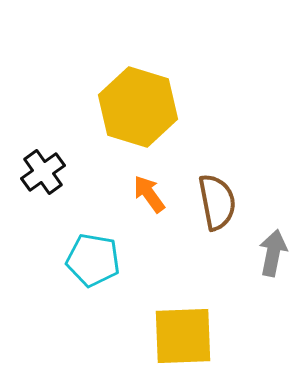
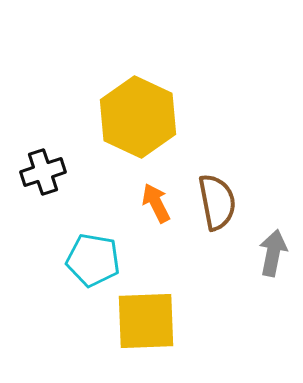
yellow hexagon: moved 10 px down; rotated 8 degrees clockwise
black cross: rotated 18 degrees clockwise
orange arrow: moved 7 px right, 9 px down; rotated 9 degrees clockwise
yellow square: moved 37 px left, 15 px up
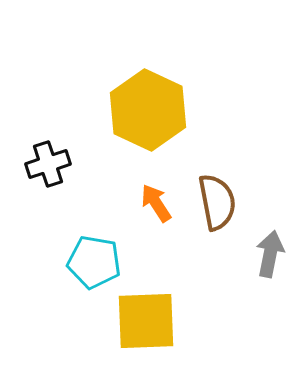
yellow hexagon: moved 10 px right, 7 px up
black cross: moved 5 px right, 8 px up
orange arrow: rotated 6 degrees counterclockwise
gray arrow: moved 3 px left, 1 px down
cyan pentagon: moved 1 px right, 2 px down
